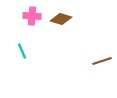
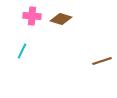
cyan line: rotated 49 degrees clockwise
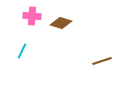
brown diamond: moved 4 px down
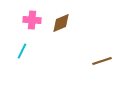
pink cross: moved 4 px down
brown diamond: rotated 40 degrees counterclockwise
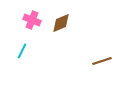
pink cross: rotated 18 degrees clockwise
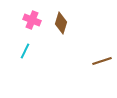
brown diamond: rotated 50 degrees counterclockwise
cyan line: moved 3 px right
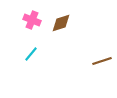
brown diamond: rotated 55 degrees clockwise
cyan line: moved 6 px right, 3 px down; rotated 14 degrees clockwise
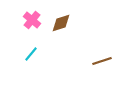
pink cross: rotated 18 degrees clockwise
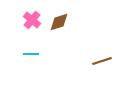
brown diamond: moved 2 px left, 1 px up
cyan line: rotated 49 degrees clockwise
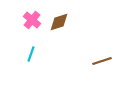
cyan line: rotated 70 degrees counterclockwise
